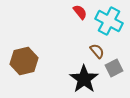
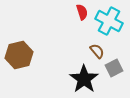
red semicircle: moved 2 px right; rotated 21 degrees clockwise
brown hexagon: moved 5 px left, 6 px up
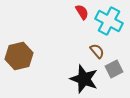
red semicircle: rotated 14 degrees counterclockwise
brown hexagon: moved 1 px down
gray square: moved 1 px down
black star: rotated 16 degrees counterclockwise
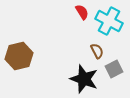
brown semicircle: rotated 14 degrees clockwise
